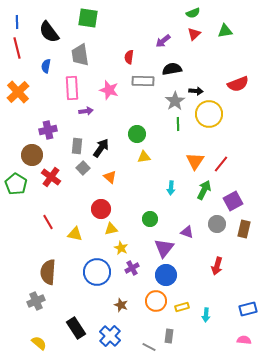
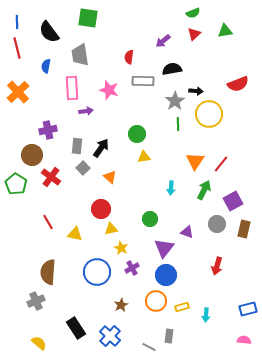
brown star at (121, 305): rotated 24 degrees clockwise
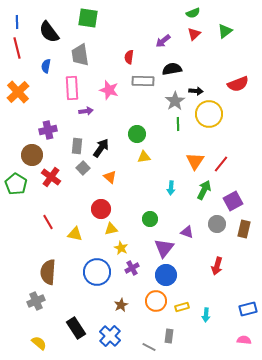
green triangle at (225, 31): rotated 28 degrees counterclockwise
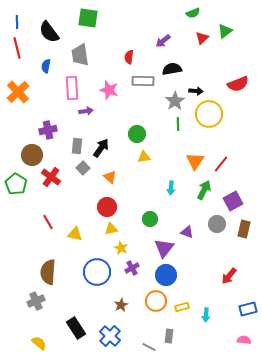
red triangle at (194, 34): moved 8 px right, 4 px down
red circle at (101, 209): moved 6 px right, 2 px up
red arrow at (217, 266): moved 12 px right, 10 px down; rotated 24 degrees clockwise
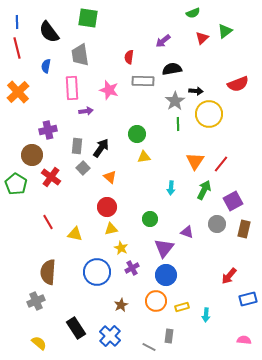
blue rectangle at (248, 309): moved 10 px up
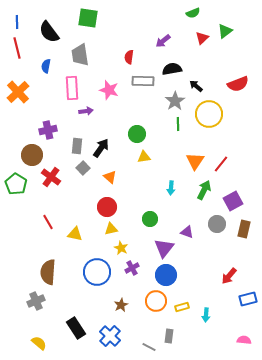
black arrow at (196, 91): moved 5 px up; rotated 144 degrees counterclockwise
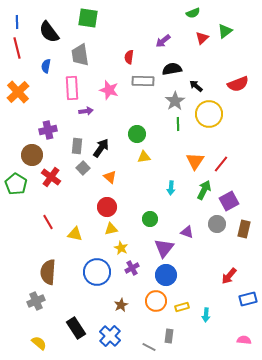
purple square at (233, 201): moved 4 px left
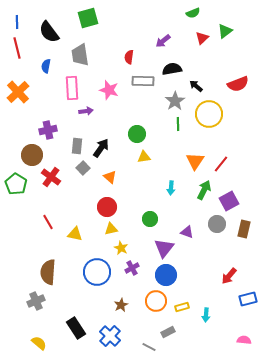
green square at (88, 18): rotated 25 degrees counterclockwise
gray rectangle at (169, 336): moved 1 px left, 4 px up; rotated 56 degrees clockwise
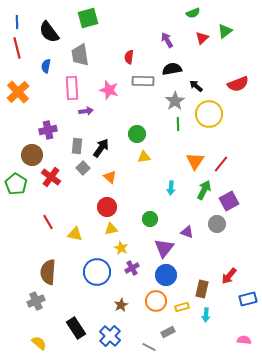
purple arrow at (163, 41): moved 4 px right, 1 px up; rotated 98 degrees clockwise
brown rectangle at (244, 229): moved 42 px left, 60 px down
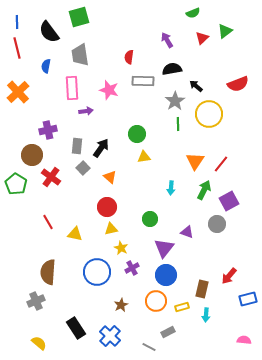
green square at (88, 18): moved 9 px left, 1 px up
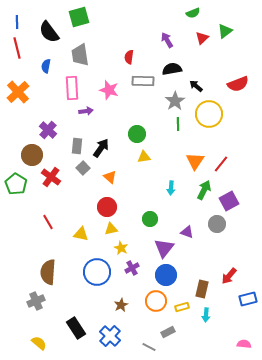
purple cross at (48, 130): rotated 36 degrees counterclockwise
yellow triangle at (75, 234): moved 6 px right
pink semicircle at (244, 340): moved 4 px down
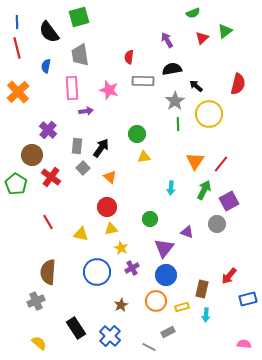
red semicircle at (238, 84): rotated 55 degrees counterclockwise
